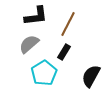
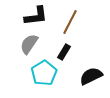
brown line: moved 2 px right, 2 px up
gray semicircle: rotated 15 degrees counterclockwise
black semicircle: rotated 35 degrees clockwise
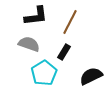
gray semicircle: rotated 75 degrees clockwise
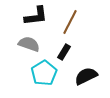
black semicircle: moved 5 px left
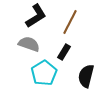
black L-shape: rotated 25 degrees counterclockwise
black semicircle: rotated 50 degrees counterclockwise
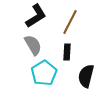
gray semicircle: moved 4 px right, 1 px down; rotated 40 degrees clockwise
black rectangle: moved 3 px right; rotated 28 degrees counterclockwise
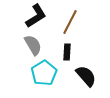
black semicircle: rotated 125 degrees clockwise
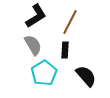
black rectangle: moved 2 px left, 2 px up
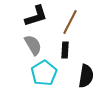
black L-shape: rotated 15 degrees clockwise
black semicircle: rotated 50 degrees clockwise
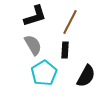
black L-shape: moved 1 px left
black semicircle: rotated 20 degrees clockwise
